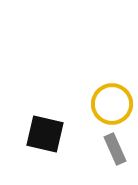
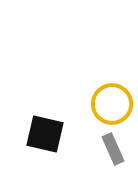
gray rectangle: moved 2 px left
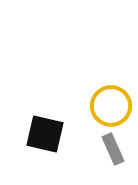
yellow circle: moved 1 px left, 2 px down
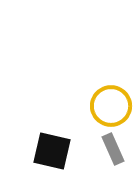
black square: moved 7 px right, 17 px down
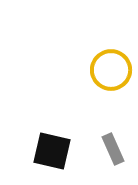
yellow circle: moved 36 px up
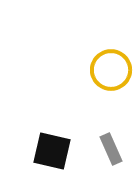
gray rectangle: moved 2 px left
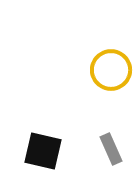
black square: moved 9 px left
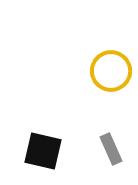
yellow circle: moved 1 px down
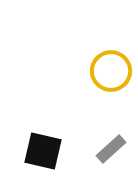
gray rectangle: rotated 72 degrees clockwise
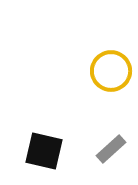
black square: moved 1 px right
